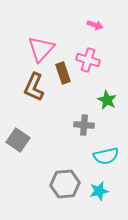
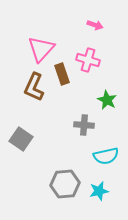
brown rectangle: moved 1 px left, 1 px down
gray square: moved 3 px right, 1 px up
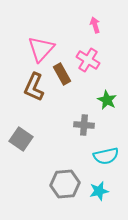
pink arrow: rotated 126 degrees counterclockwise
pink cross: rotated 15 degrees clockwise
brown rectangle: rotated 10 degrees counterclockwise
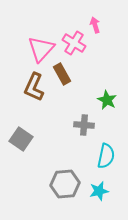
pink cross: moved 14 px left, 17 px up
cyan semicircle: rotated 65 degrees counterclockwise
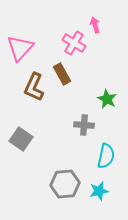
pink triangle: moved 21 px left, 1 px up
green star: moved 1 px up
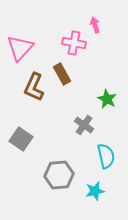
pink cross: rotated 20 degrees counterclockwise
gray cross: rotated 30 degrees clockwise
cyan semicircle: rotated 25 degrees counterclockwise
gray hexagon: moved 6 px left, 9 px up
cyan star: moved 4 px left
